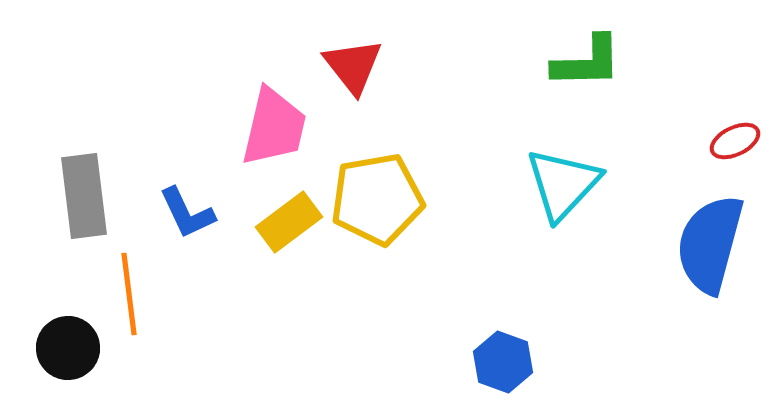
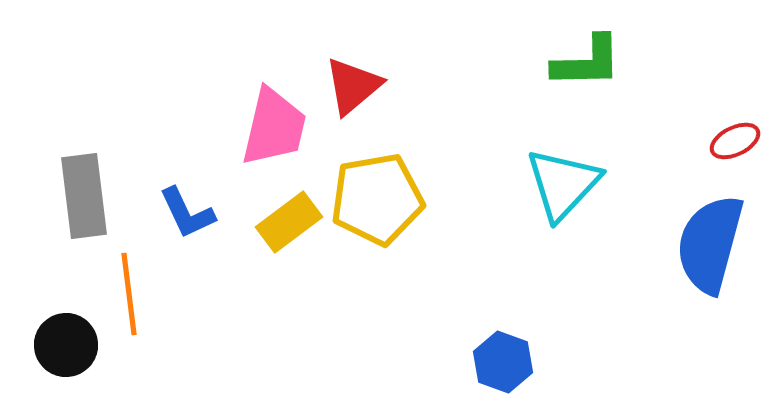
red triangle: moved 20 px down; rotated 28 degrees clockwise
black circle: moved 2 px left, 3 px up
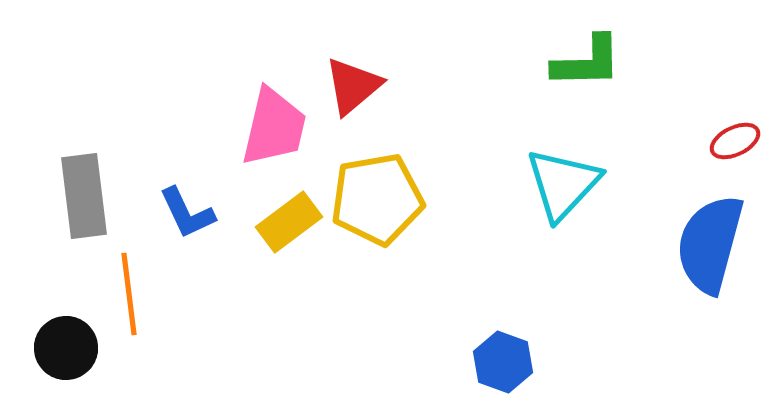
black circle: moved 3 px down
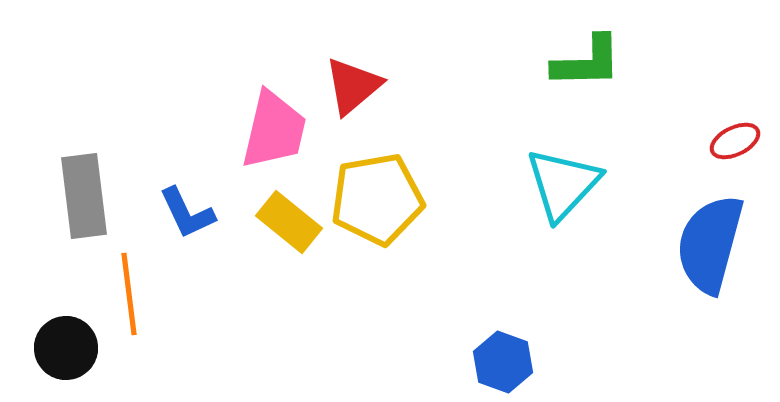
pink trapezoid: moved 3 px down
yellow rectangle: rotated 76 degrees clockwise
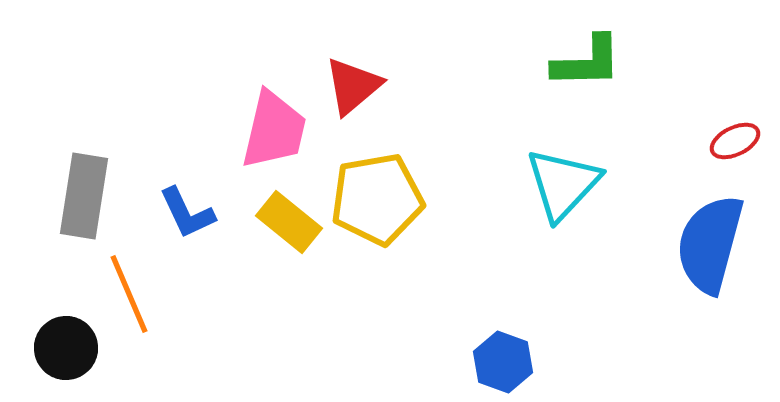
gray rectangle: rotated 16 degrees clockwise
orange line: rotated 16 degrees counterclockwise
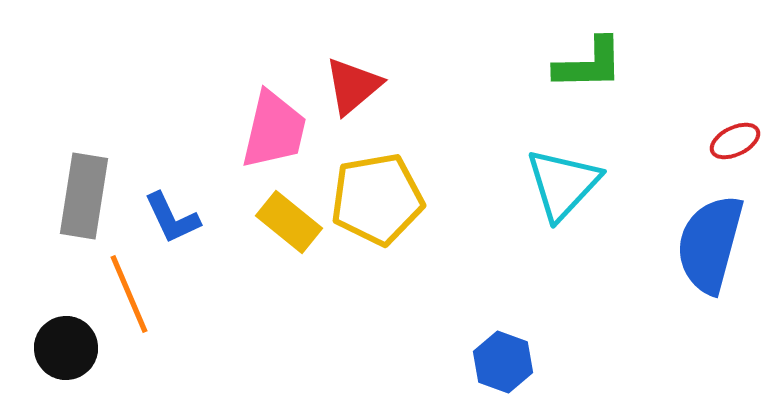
green L-shape: moved 2 px right, 2 px down
blue L-shape: moved 15 px left, 5 px down
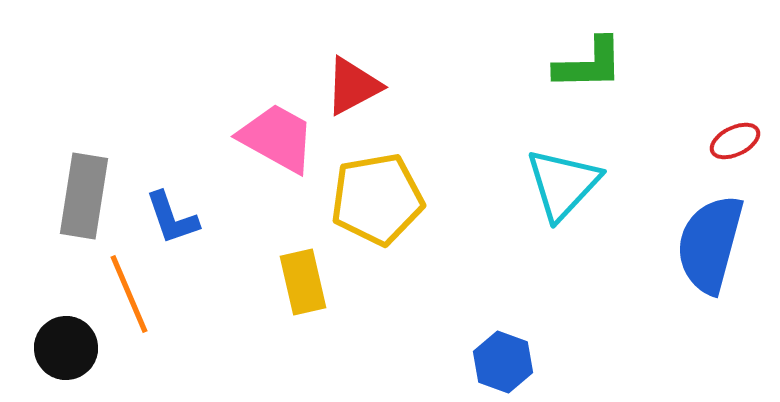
red triangle: rotated 12 degrees clockwise
pink trapezoid: moved 3 px right, 8 px down; rotated 74 degrees counterclockwise
blue L-shape: rotated 6 degrees clockwise
yellow rectangle: moved 14 px right, 60 px down; rotated 38 degrees clockwise
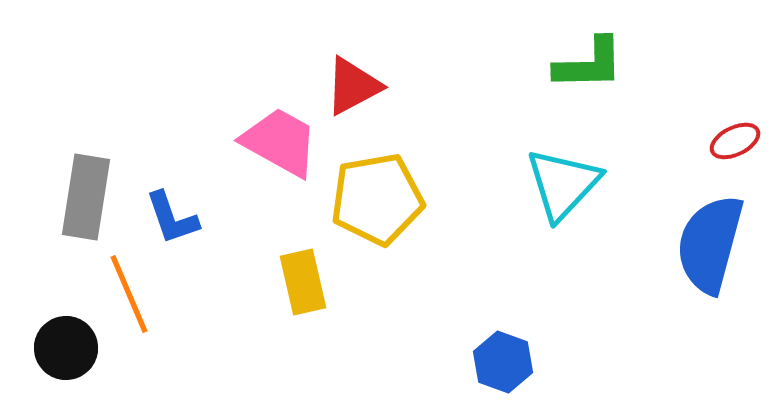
pink trapezoid: moved 3 px right, 4 px down
gray rectangle: moved 2 px right, 1 px down
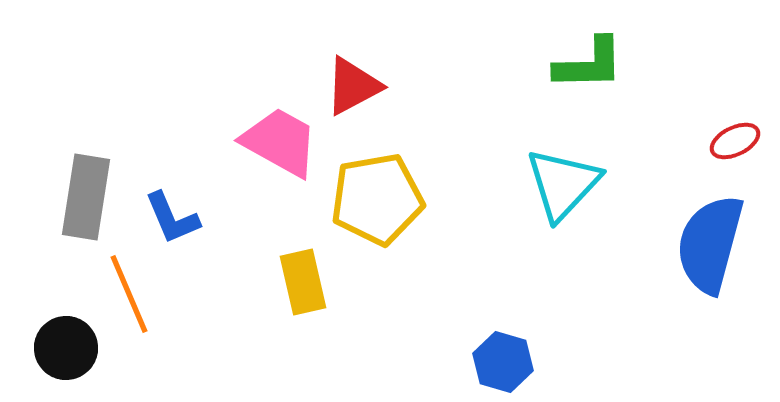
blue L-shape: rotated 4 degrees counterclockwise
blue hexagon: rotated 4 degrees counterclockwise
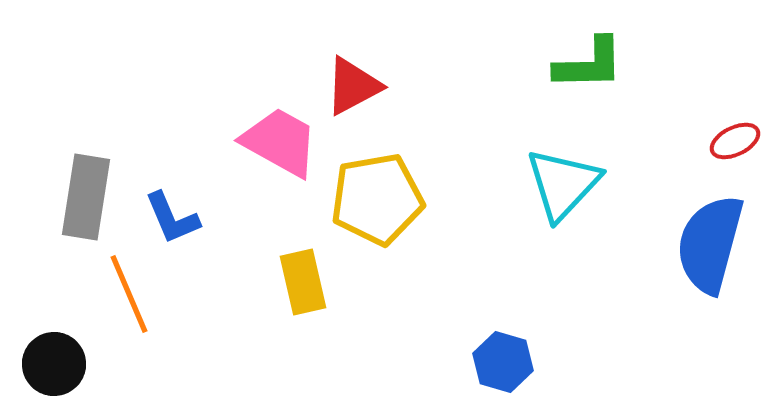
black circle: moved 12 px left, 16 px down
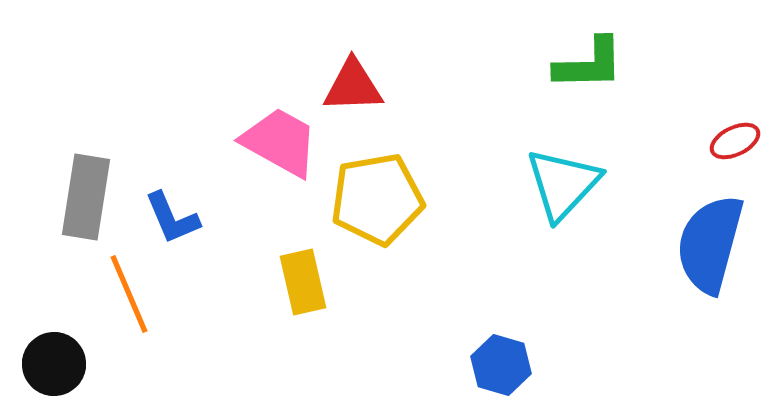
red triangle: rotated 26 degrees clockwise
blue hexagon: moved 2 px left, 3 px down
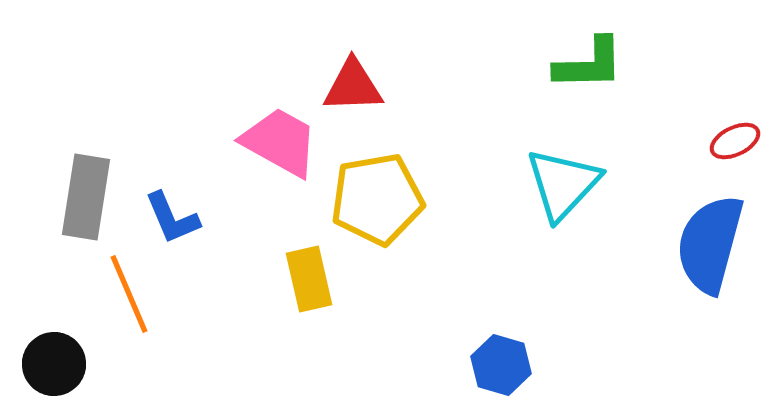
yellow rectangle: moved 6 px right, 3 px up
